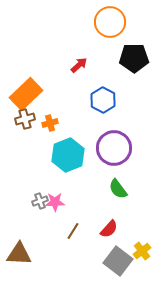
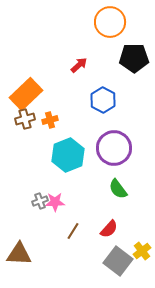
orange cross: moved 3 px up
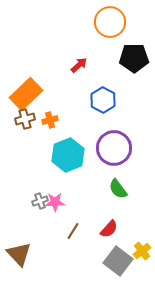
brown triangle: rotated 44 degrees clockwise
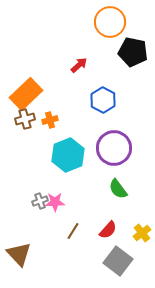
black pentagon: moved 1 px left, 6 px up; rotated 12 degrees clockwise
red semicircle: moved 1 px left, 1 px down
yellow cross: moved 18 px up
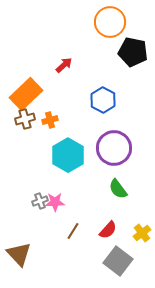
red arrow: moved 15 px left
cyan hexagon: rotated 8 degrees counterclockwise
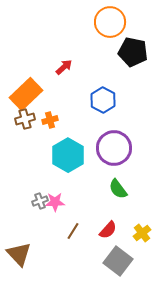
red arrow: moved 2 px down
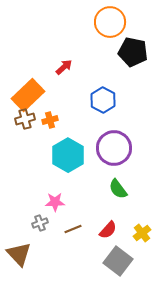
orange rectangle: moved 2 px right, 1 px down
gray cross: moved 22 px down
brown line: moved 2 px up; rotated 36 degrees clockwise
